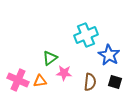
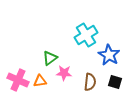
cyan cross: rotated 10 degrees counterclockwise
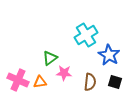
orange triangle: moved 1 px down
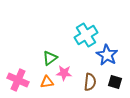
blue star: moved 2 px left
orange triangle: moved 7 px right
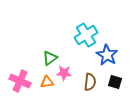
pink cross: moved 2 px right, 1 px down
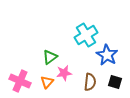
green triangle: moved 1 px up
pink star: rotated 14 degrees counterclockwise
orange triangle: rotated 40 degrees counterclockwise
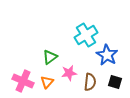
pink star: moved 5 px right
pink cross: moved 3 px right
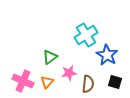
brown semicircle: moved 2 px left, 2 px down
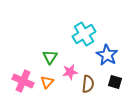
cyan cross: moved 2 px left, 1 px up
green triangle: rotated 21 degrees counterclockwise
pink star: moved 1 px right, 1 px up
